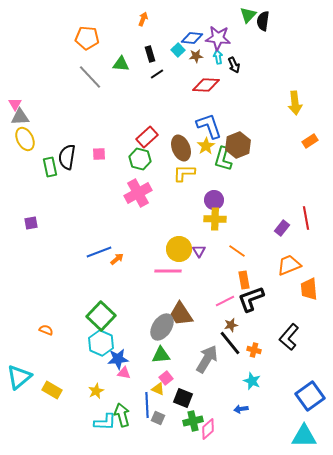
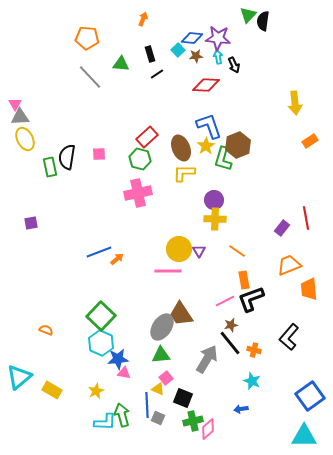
pink cross at (138, 193): rotated 16 degrees clockwise
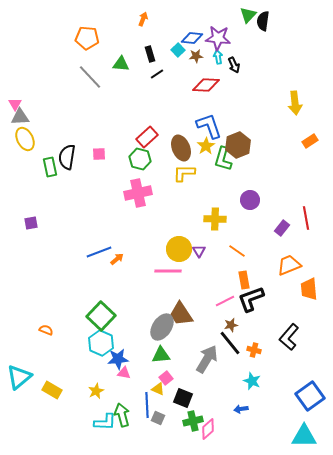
purple circle at (214, 200): moved 36 px right
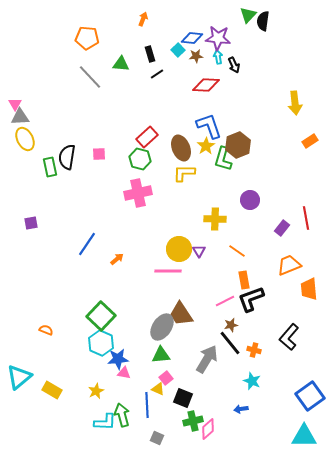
blue line at (99, 252): moved 12 px left, 8 px up; rotated 35 degrees counterclockwise
gray square at (158, 418): moved 1 px left, 20 px down
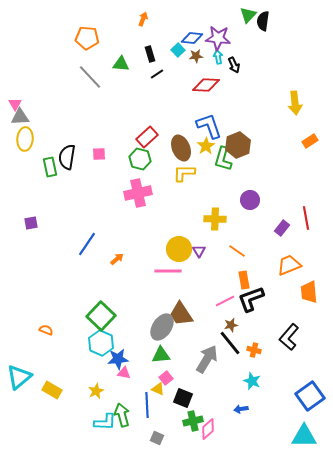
yellow ellipse at (25, 139): rotated 30 degrees clockwise
orange trapezoid at (309, 289): moved 3 px down
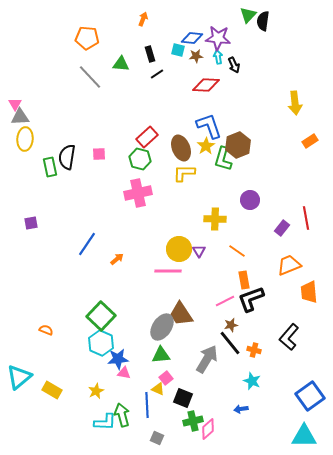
cyan square at (178, 50): rotated 32 degrees counterclockwise
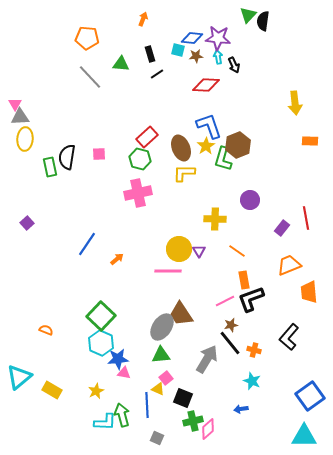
orange rectangle at (310, 141): rotated 35 degrees clockwise
purple square at (31, 223): moved 4 px left; rotated 32 degrees counterclockwise
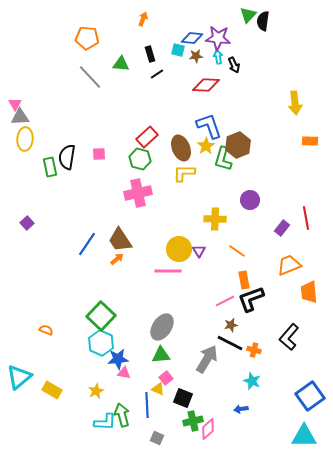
brown trapezoid at (181, 314): moved 61 px left, 74 px up
black line at (230, 343): rotated 24 degrees counterclockwise
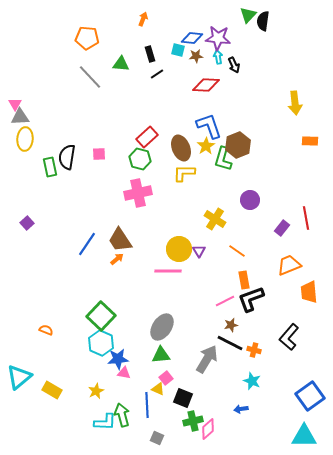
yellow cross at (215, 219): rotated 30 degrees clockwise
